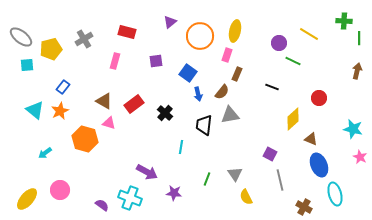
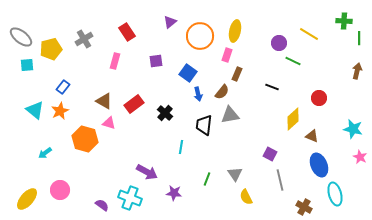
red rectangle at (127, 32): rotated 42 degrees clockwise
brown triangle at (311, 139): moved 1 px right, 3 px up
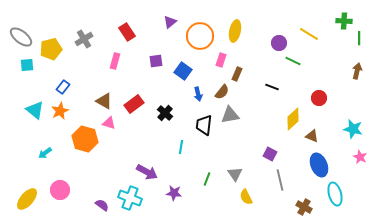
pink rectangle at (227, 55): moved 6 px left, 5 px down
blue square at (188, 73): moved 5 px left, 2 px up
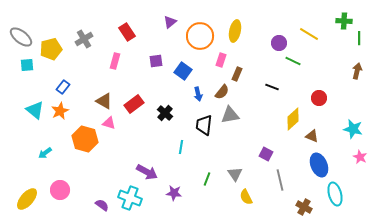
purple square at (270, 154): moved 4 px left
